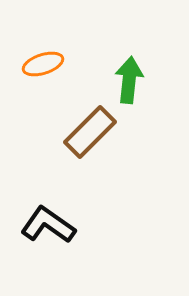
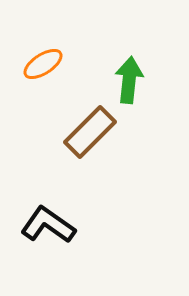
orange ellipse: rotated 15 degrees counterclockwise
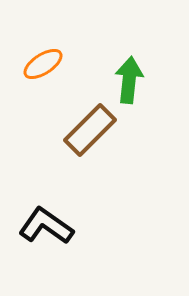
brown rectangle: moved 2 px up
black L-shape: moved 2 px left, 1 px down
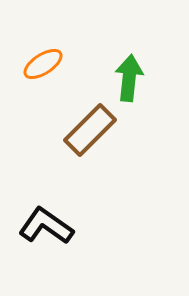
green arrow: moved 2 px up
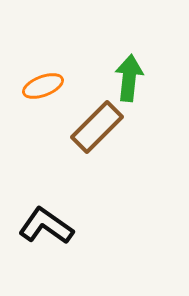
orange ellipse: moved 22 px down; rotated 12 degrees clockwise
brown rectangle: moved 7 px right, 3 px up
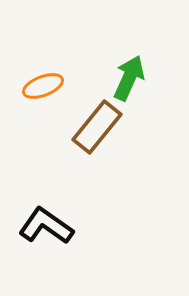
green arrow: rotated 18 degrees clockwise
brown rectangle: rotated 6 degrees counterclockwise
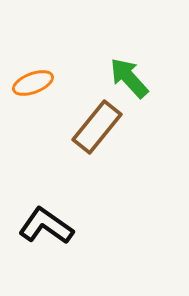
green arrow: rotated 66 degrees counterclockwise
orange ellipse: moved 10 px left, 3 px up
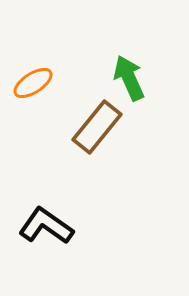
green arrow: rotated 18 degrees clockwise
orange ellipse: rotated 12 degrees counterclockwise
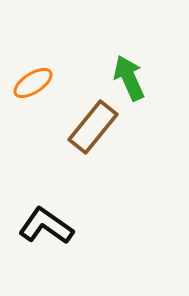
brown rectangle: moved 4 px left
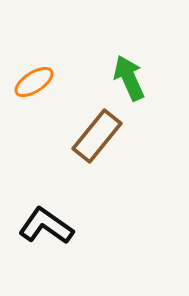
orange ellipse: moved 1 px right, 1 px up
brown rectangle: moved 4 px right, 9 px down
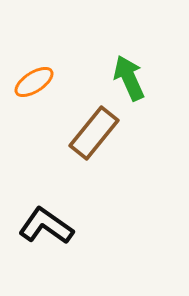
brown rectangle: moved 3 px left, 3 px up
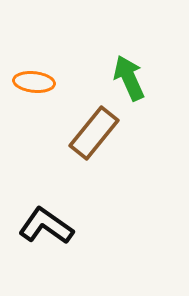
orange ellipse: rotated 39 degrees clockwise
